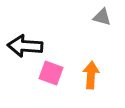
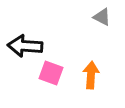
gray triangle: rotated 12 degrees clockwise
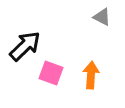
black arrow: rotated 132 degrees clockwise
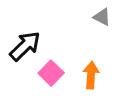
pink square: rotated 25 degrees clockwise
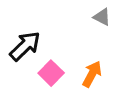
orange arrow: moved 1 px right, 1 px up; rotated 24 degrees clockwise
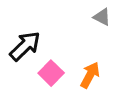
orange arrow: moved 2 px left, 1 px down
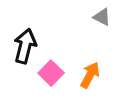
black arrow: rotated 32 degrees counterclockwise
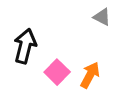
pink square: moved 6 px right, 1 px up
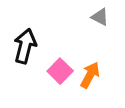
gray triangle: moved 2 px left
pink square: moved 3 px right, 1 px up
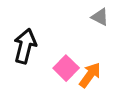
pink square: moved 6 px right, 3 px up
orange arrow: rotated 8 degrees clockwise
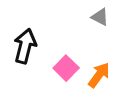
orange arrow: moved 9 px right
